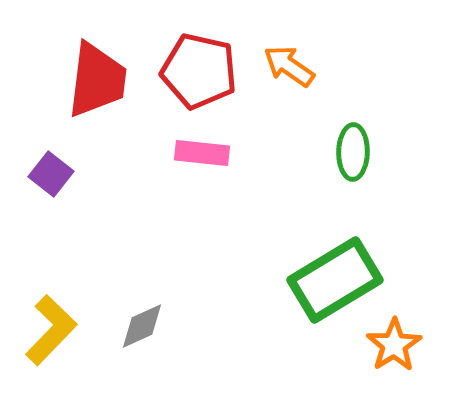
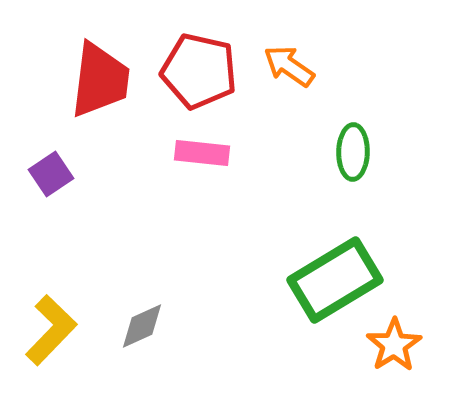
red trapezoid: moved 3 px right
purple square: rotated 18 degrees clockwise
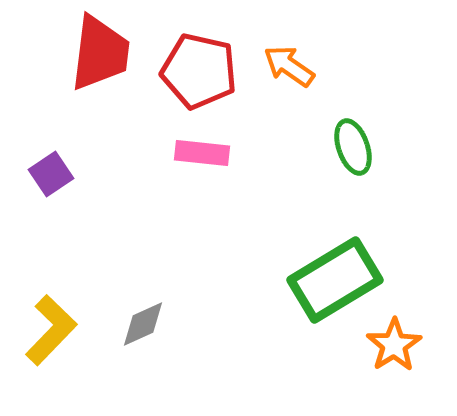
red trapezoid: moved 27 px up
green ellipse: moved 5 px up; rotated 20 degrees counterclockwise
gray diamond: moved 1 px right, 2 px up
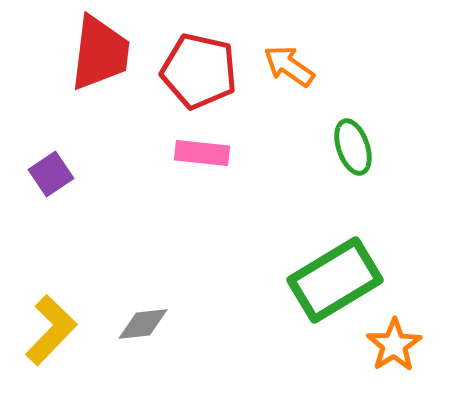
gray diamond: rotated 18 degrees clockwise
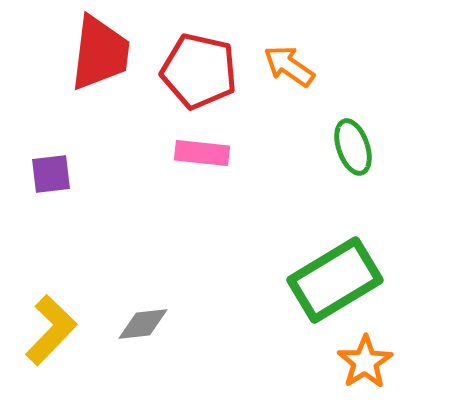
purple square: rotated 27 degrees clockwise
orange star: moved 29 px left, 17 px down
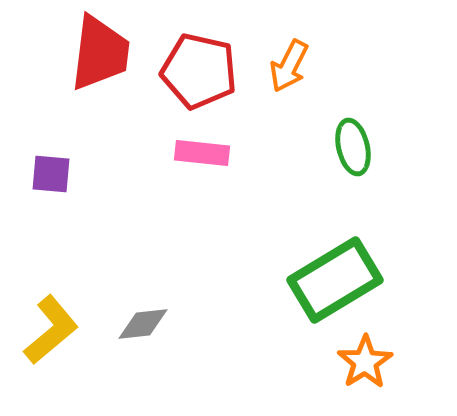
orange arrow: rotated 98 degrees counterclockwise
green ellipse: rotated 6 degrees clockwise
purple square: rotated 12 degrees clockwise
yellow L-shape: rotated 6 degrees clockwise
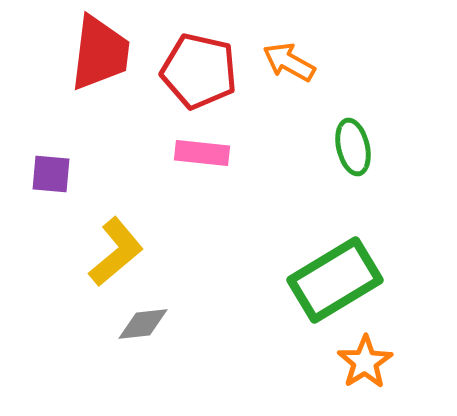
orange arrow: moved 4 px up; rotated 92 degrees clockwise
yellow L-shape: moved 65 px right, 78 px up
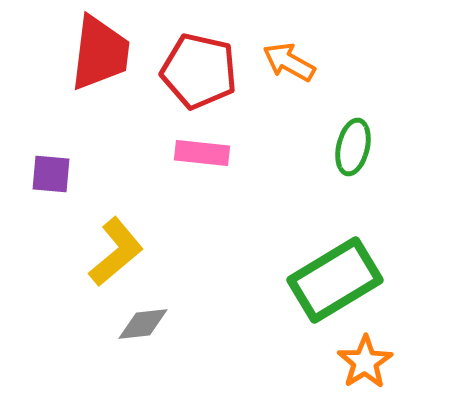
green ellipse: rotated 26 degrees clockwise
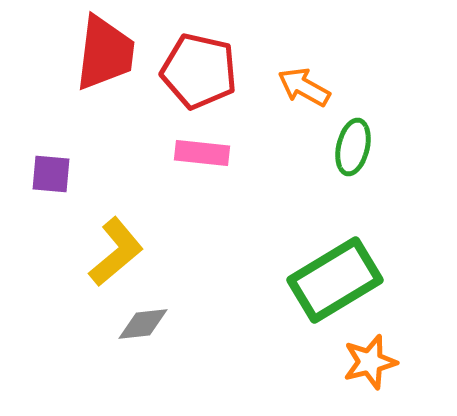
red trapezoid: moved 5 px right
orange arrow: moved 15 px right, 25 px down
orange star: moved 5 px right; rotated 18 degrees clockwise
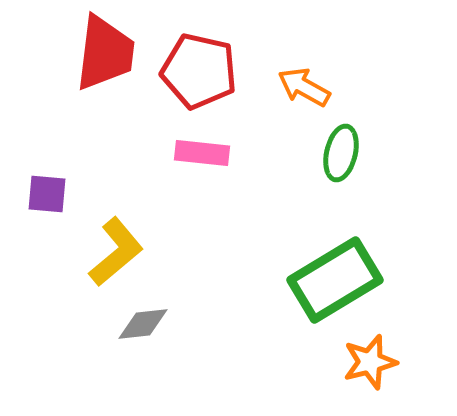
green ellipse: moved 12 px left, 6 px down
purple square: moved 4 px left, 20 px down
